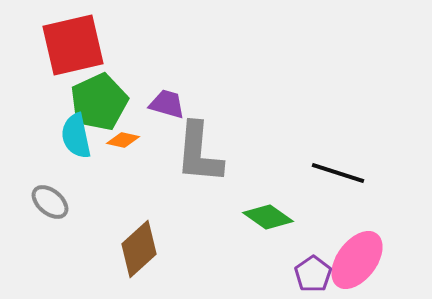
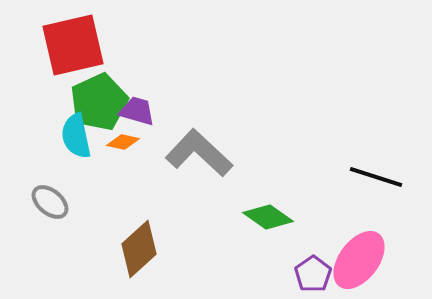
purple trapezoid: moved 30 px left, 7 px down
orange diamond: moved 2 px down
gray L-shape: rotated 128 degrees clockwise
black line: moved 38 px right, 4 px down
pink ellipse: moved 2 px right
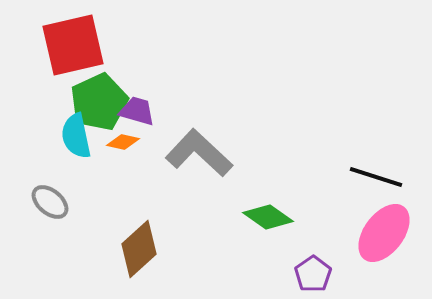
pink ellipse: moved 25 px right, 27 px up
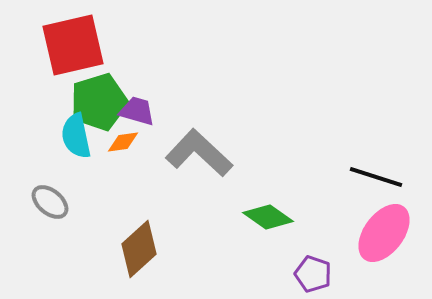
green pentagon: rotated 8 degrees clockwise
orange diamond: rotated 20 degrees counterclockwise
purple pentagon: rotated 18 degrees counterclockwise
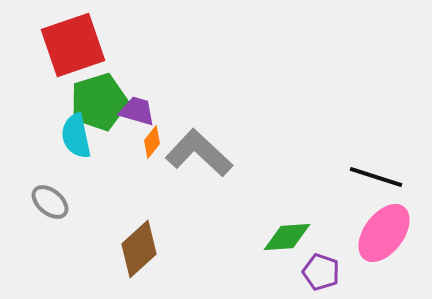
red square: rotated 6 degrees counterclockwise
orange diamond: moved 29 px right; rotated 44 degrees counterclockwise
green diamond: moved 19 px right, 20 px down; rotated 39 degrees counterclockwise
purple pentagon: moved 8 px right, 2 px up
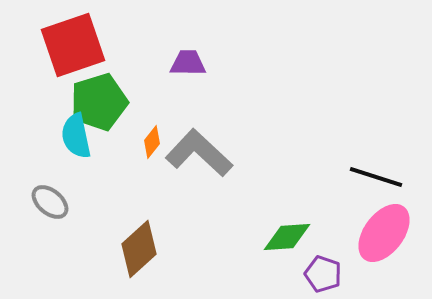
purple trapezoid: moved 51 px right, 48 px up; rotated 15 degrees counterclockwise
purple pentagon: moved 2 px right, 2 px down
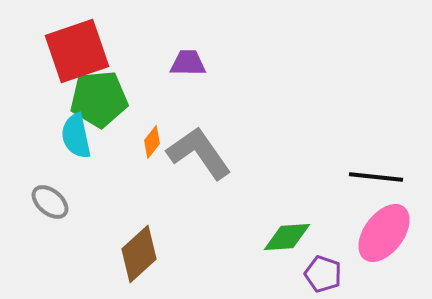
red square: moved 4 px right, 6 px down
green pentagon: moved 3 px up; rotated 12 degrees clockwise
gray L-shape: rotated 12 degrees clockwise
black line: rotated 12 degrees counterclockwise
brown diamond: moved 5 px down
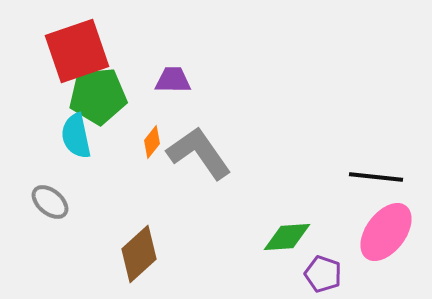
purple trapezoid: moved 15 px left, 17 px down
green pentagon: moved 1 px left, 3 px up
pink ellipse: moved 2 px right, 1 px up
